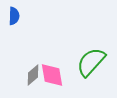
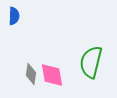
green semicircle: rotated 28 degrees counterclockwise
gray diamond: moved 2 px left, 1 px up; rotated 40 degrees counterclockwise
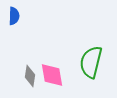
gray diamond: moved 1 px left, 2 px down
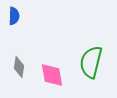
gray diamond: moved 11 px left, 9 px up
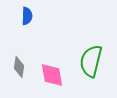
blue semicircle: moved 13 px right
green semicircle: moved 1 px up
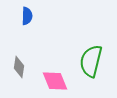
pink diamond: moved 3 px right, 6 px down; rotated 12 degrees counterclockwise
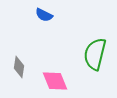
blue semicircle: moved 17 px right, 1 px up; rotated 114 degrees clockwise
green semicircle: moved 4 px right, 7 px up
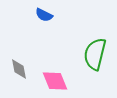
gray diamond: moved 2 px down; rotated 20 degrees counterclockwise
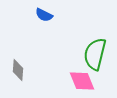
gray diamond: moved 1 px left, 1 px down; rotated 15 degrees clockwise
pink diamond: moved 27 px right
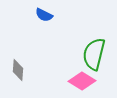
green semicircle: moved 1 px left
pink diamond: rotated 36 degrees counterclockwise
